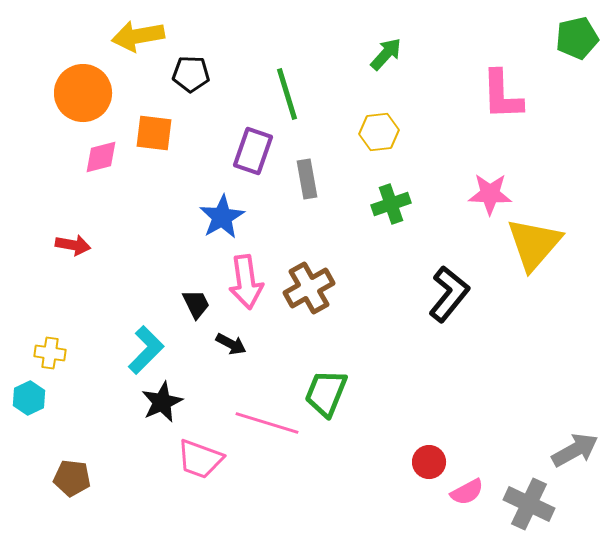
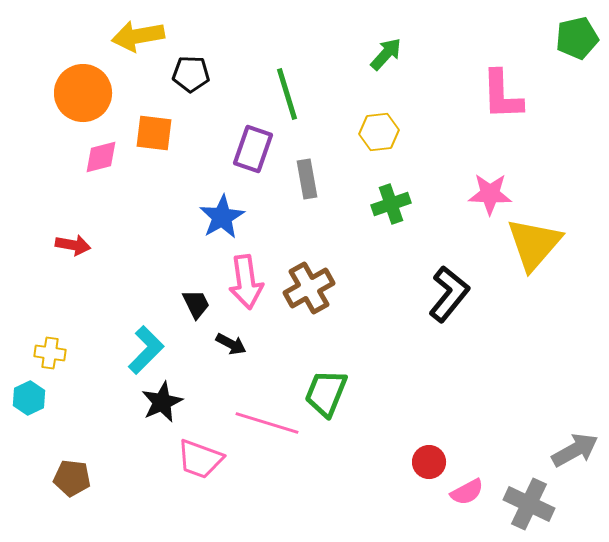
purple rectangle: moved 2 px up
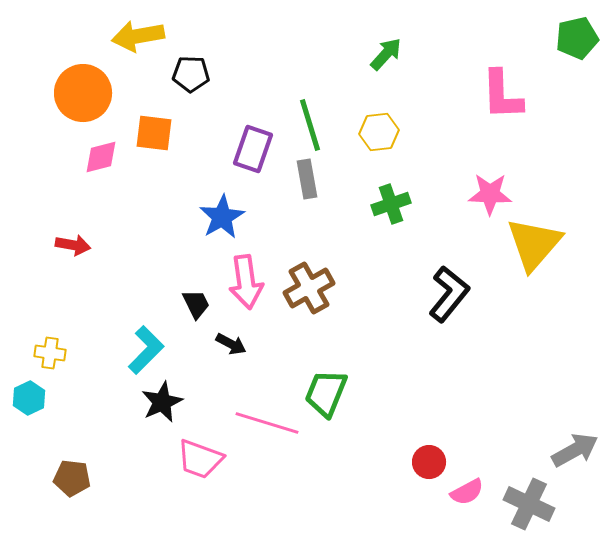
green line: moved 23 px right, 31 px down
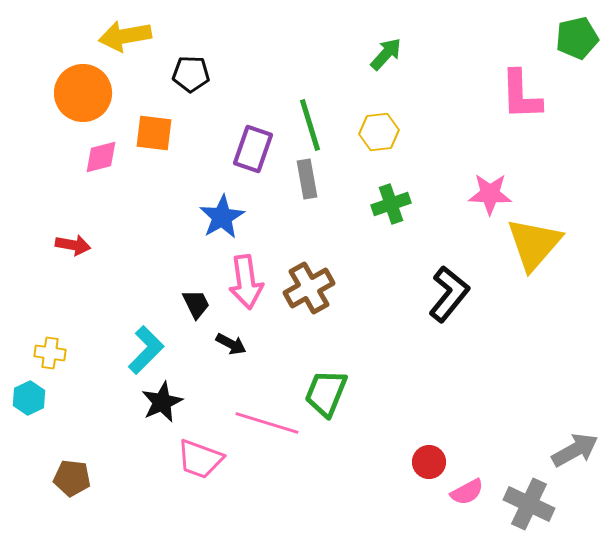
yellow arrow: moved 13 px left
pink L-shape: moved 19 px right
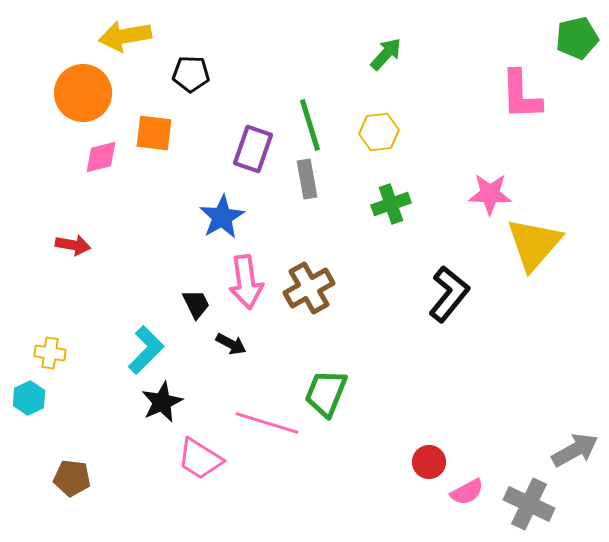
pink trapezoid: rotated 12 degrees clockwise
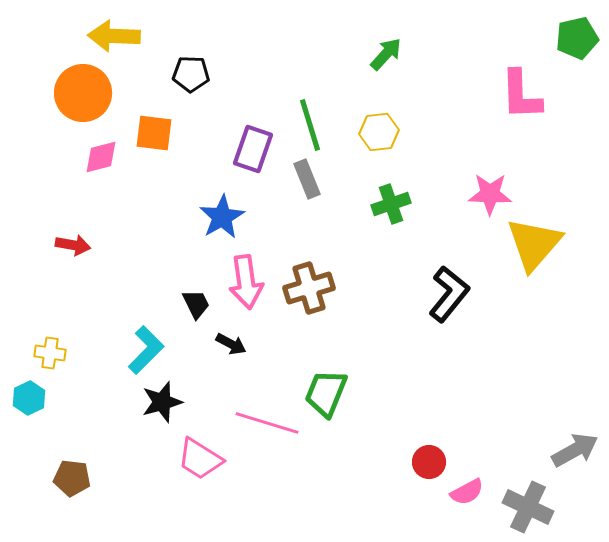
yellow arrow: moved 11 px left; rotated 12 degrees clockwise
gray rectangle: rotated 12 degrees counterclockwise
brown cross: rotated 12 degrees clockwise
black star: rotated 9 degrees clockwise
gray cross: moved 1 px left, 3 px down
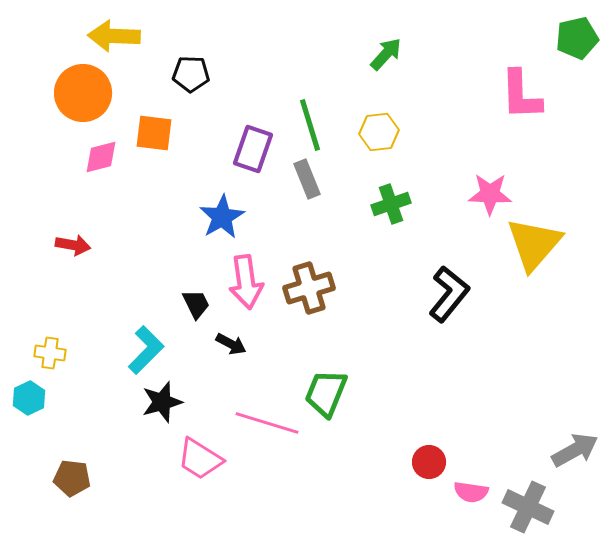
pink semicircle: moved 4 px right; rotated 36 degrees clockwise
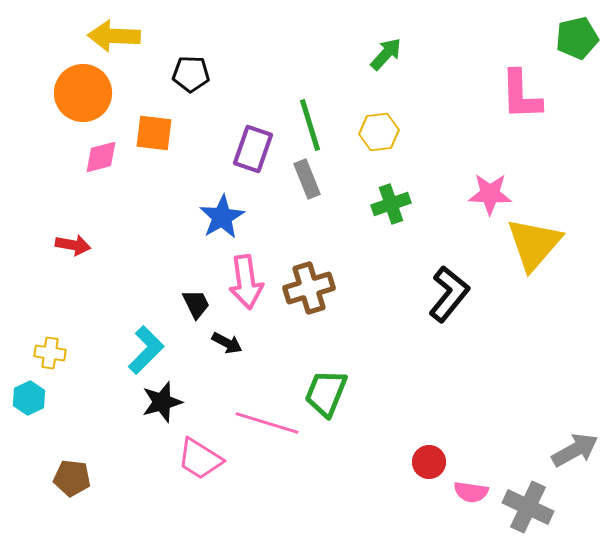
black arrow: moved 4 px left, 1 px up
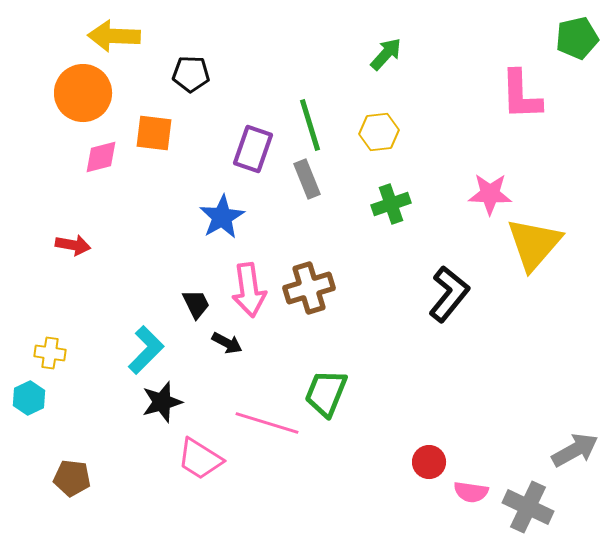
pink arrow: moved 3 px right, 8 px down
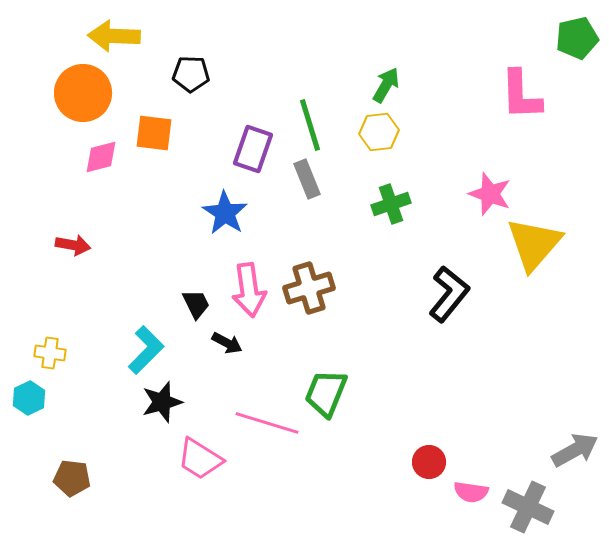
green arrow: moved 31 px down; rotated 12 degrees counterclockwise
pink star: rotated 18 degrees clockwise
blue star: moved 3 px right, 4 px up; rotated 9 degrees counterclockwise
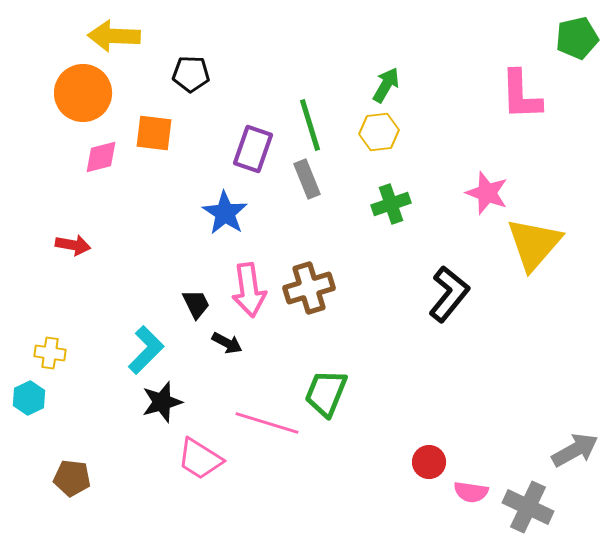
pink star: moved 3 px left, 1 px up
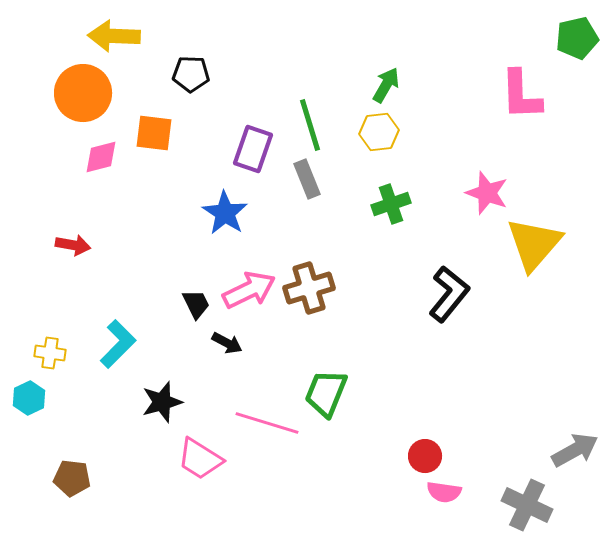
pink arrow: rotated 108 degrees counterclockwise
cyan L-shape: moved 28 px left, 6 px up
red circle: moved 4 px left, 6 px up
pink semicircle: moved 27 px left
gray cross: moved 1 px left, 2 px up
